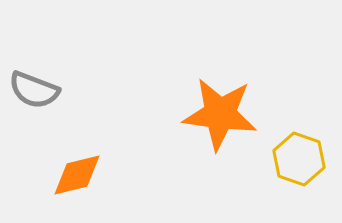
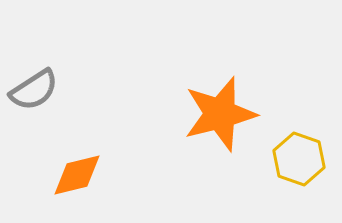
gray semicircle: rotated 54 degrees counterclockwise
orange star: rotated 22 degrees counterclockwise
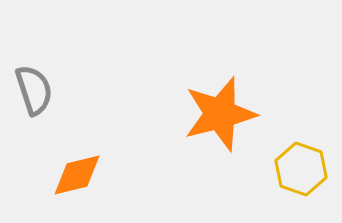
gray semicircle: rotated 75 degrees counterclockwise
yellow hexagon: moved 2 px right, 10 px down
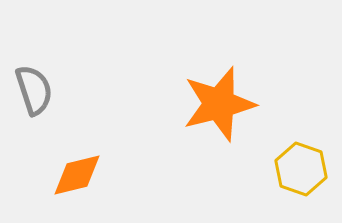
orange star: moved 1 px left, 10 px up
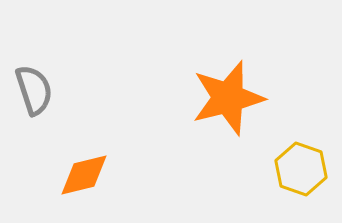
orange star: moved 9 px right, 6 px up
orange diamond: moved 7 px right
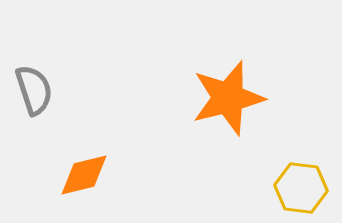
yellow hexagon: moved 19 px down; rotated 12 degrees counterclockwise
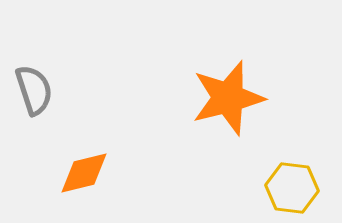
orange diamond: moved 2 px up
yellow hexagon: moved 9 px left
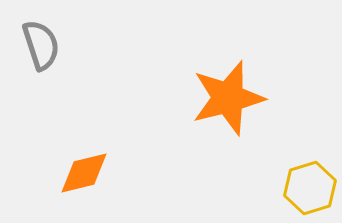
gray semicircle: moved 7 px right, 45 px up
yellow hexagon: moved 18 px right; rotated 24 degrees counterclockwise
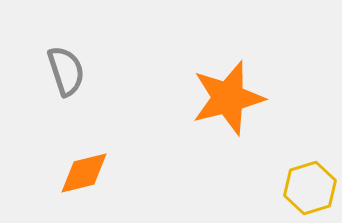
gray semicircle: moved 25 px right, 26 px down
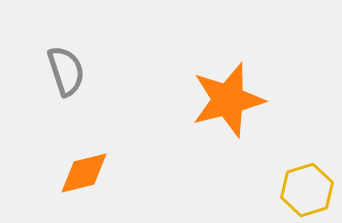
orange star: moved 2 px down
yellow hexagon: moved 3 px left, 2 px down
